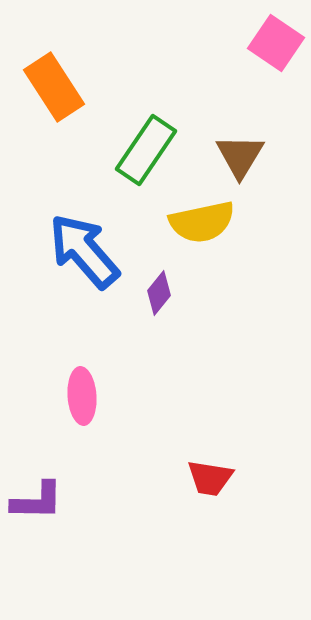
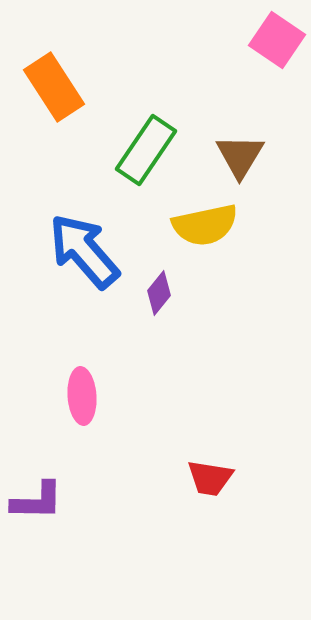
pink square: moved 1 px right, 3 px up
yellow semicircle: moved 3 px right, 3 px down
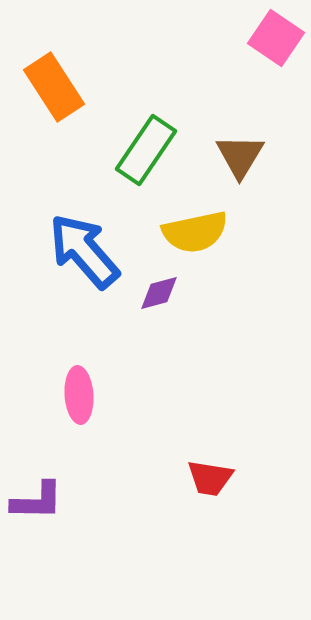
pink square: moved 1 px left, 2 px up
yellow semicircle: moved 10 px left, 7 px down
purple diamond: rotated 36 degrees clockwise
pink ellipse: moved 3 px left, 1 px up
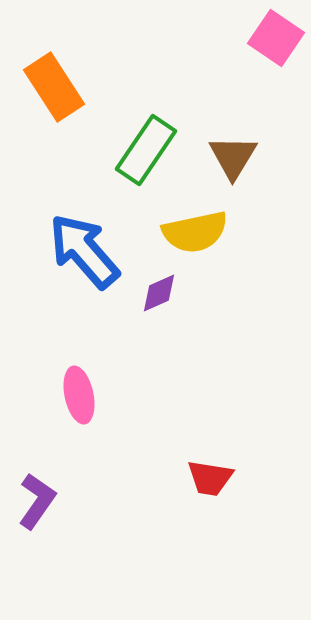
brown triangle: moved 7 px left, 1 px down
purple diamond: rotated 9 degrees counterclockwise
pink ellipse: rotated 8 degrees counterclockwise
purple L-shape: rotated 56 degrees counterclockwise
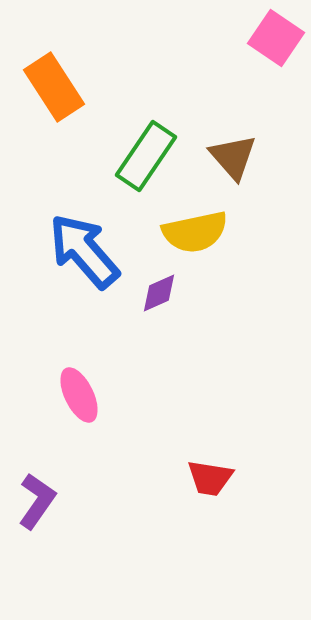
green rectangle: moved 6 px down
brown triangle: rotated 12 degrees counterclockwise
pink ellipse: rotated 14 degrees counterclockwise
